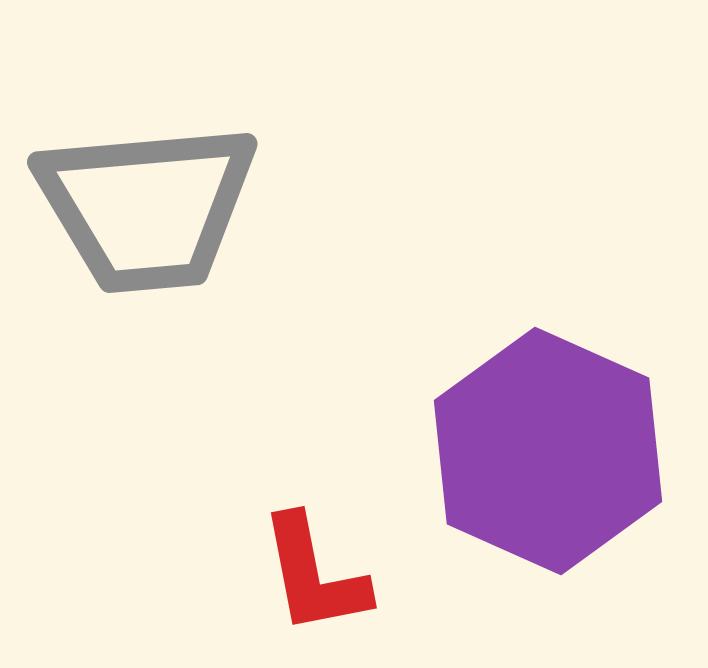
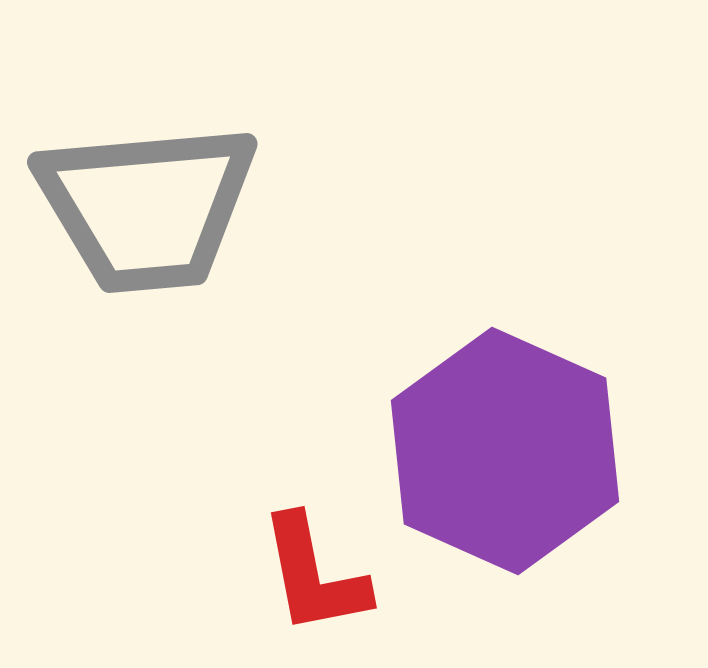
purple hexagon: moved 43 px left
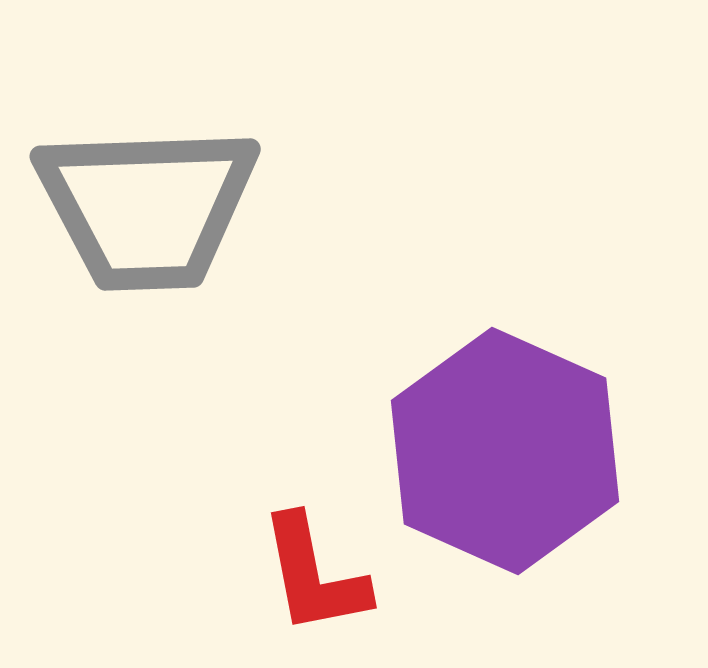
gray trapezoid: rotated 3 degrees clockwise
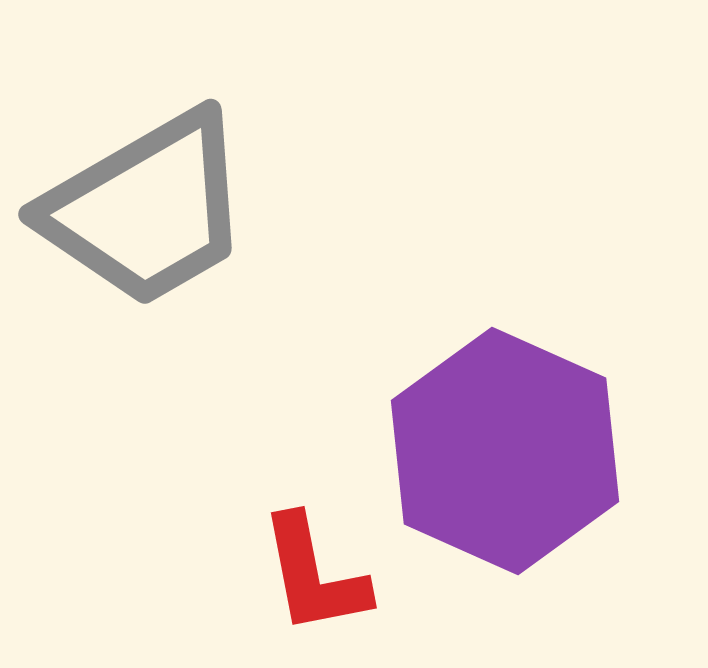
gray trapezoid: moved 2 px down; rotated 28 degrees counterclockwise
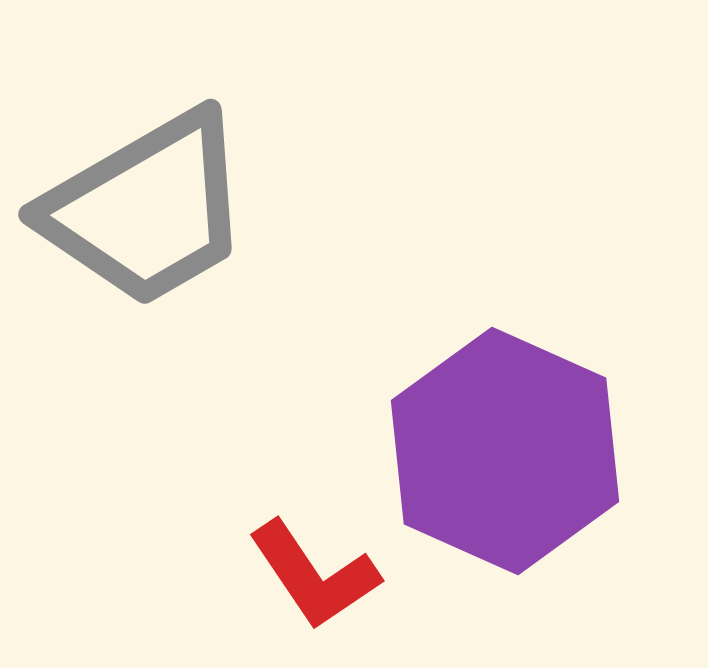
red L-shape: rotated 23 degrees counterclockwise
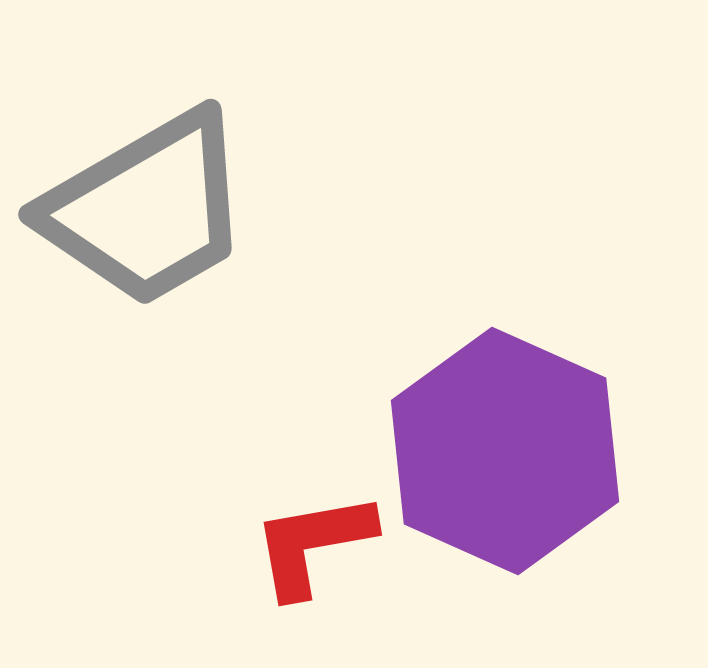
red L-shape: moved 1 px left, 31 px up; rotated 114 degrees clockwise
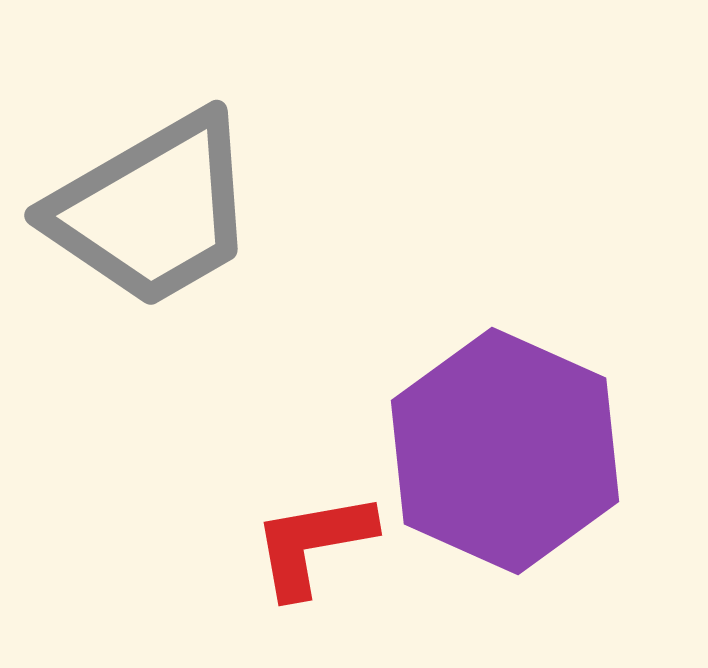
gray trapezoid: moved 6 px right, 1 px down
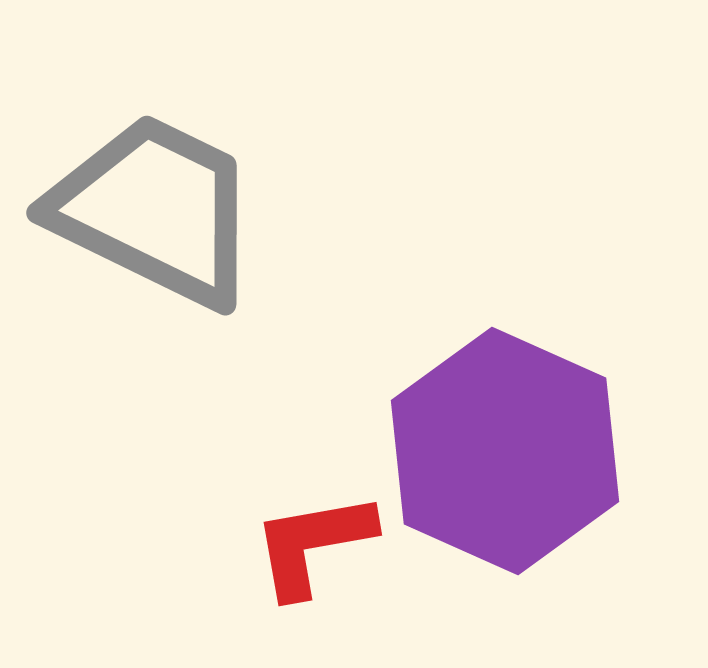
gray trapezoid: moved 2 px right; rotated 124 degrees counterclockwise
